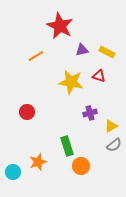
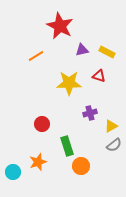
yellow star: moved 2 px left, 1 px down; rotated 10 degrees counterclockwise
red circle: moved 15 px right, 12 px down
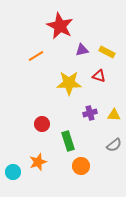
yellow triangle: moved 3 px right, 11 px up; rotated 32 degrees clockwise
green rectangle: moved 1 px right, 5 px up
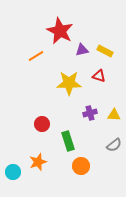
red star: moved 5 px down
yellow rectangle: moved 2 px left, 1 px up
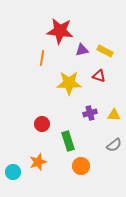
red star: rotated 20 degrees counterclockwise
orange line: moved 6 px right, 2 px down; rotated 49 degrees counterclockwise
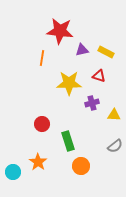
yellow rectangle: moved 1 px right, 1 px down
purple cross: moved 2 px right, 10 px up
gray semicircle: moved 1 px right, 1 px down
orange star: rotated 18 degrees counterclockwise
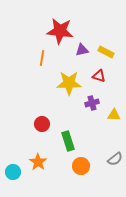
gray semicircle: moved 13 px down
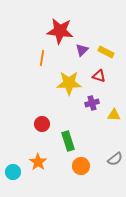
purple triangle: rotated 32 degrees counterclockwise
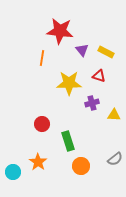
purple triangle: rotated 24 degrees counterclockwise
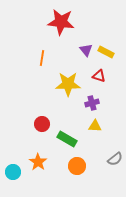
red star: moved 1 px right, 9 px up
purple triangle: moved 4 px right
yellow star: moved 1 px left, 1 px down
yellow triangle: moved 19 px left, 11 px down
green rectangle: moved 1 px left, 2 px up; rotated 42 degrees counterclockwise
orange circle: moved 4 px left
